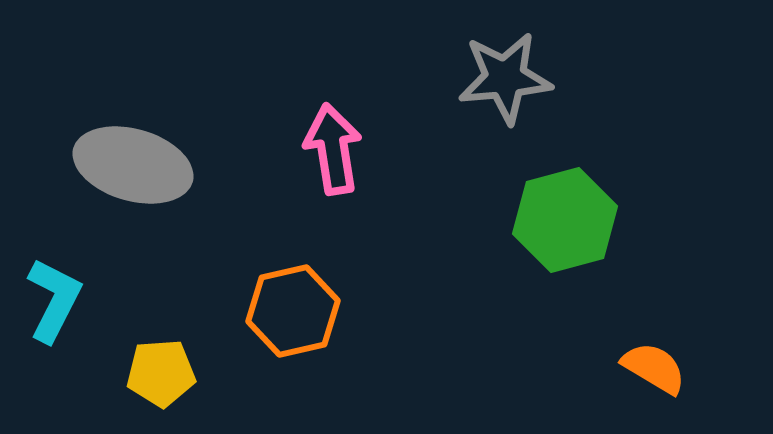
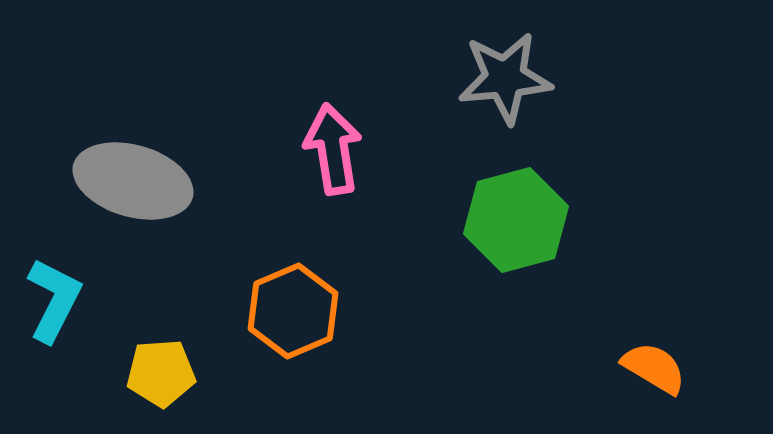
gray ellipse: moved 16 px down
green hexagon: moved 49 px left
orange hexagon: rotated 10 degrees counterclockwise
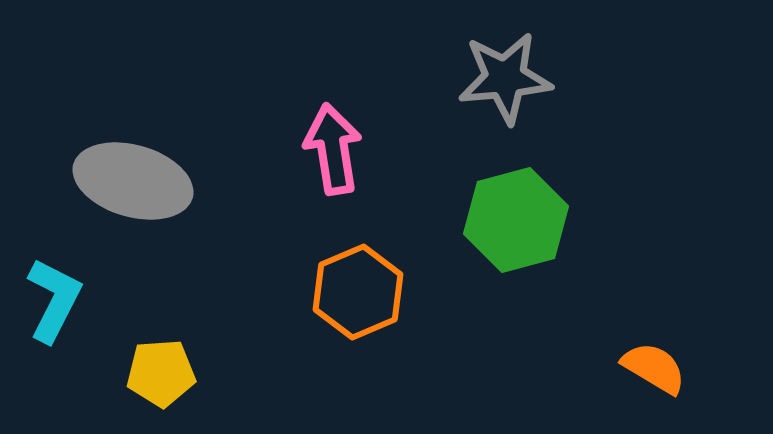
orange hexagon: moved 65 px right, 19 px up
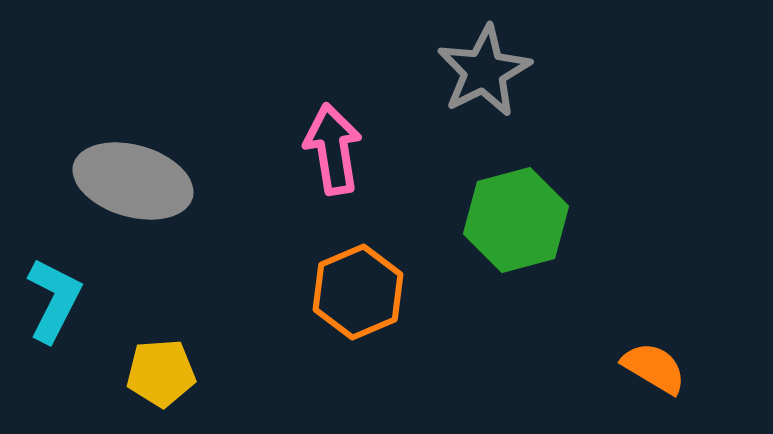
gray star: moved 21 px left, 7 px up; rotated 22 degrees counterclockwise
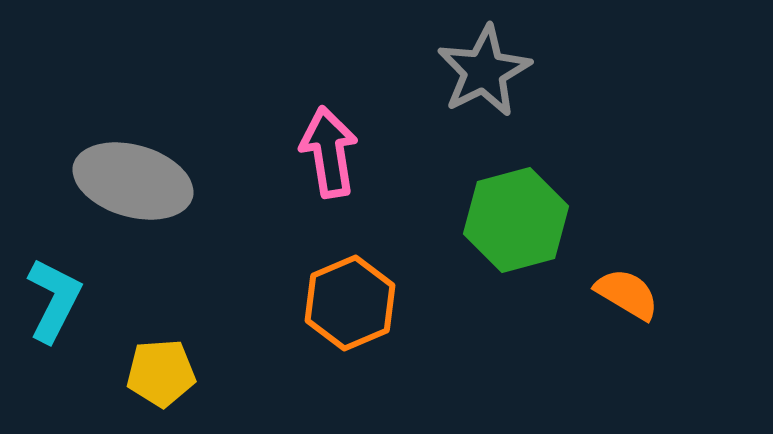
pink arrow: moved 4 px left, 3 px down
orange hexagon: moved 8 px left, 11 px down
orange semicircle: moved 27 px left, 74 px up
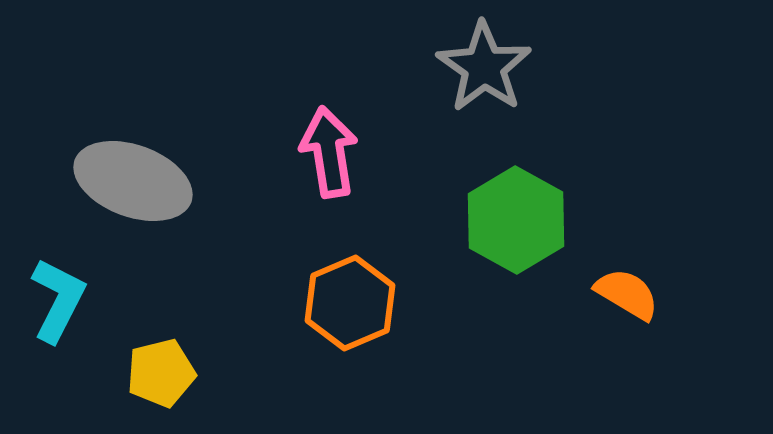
gray star: moved 4 px up; rotated 10 degrees counterclockwise
gray ellipse: rotated 4 degrees clockwise
green hexagon: rotated 16 degrees counterclockwise
cyan L-shape: moved 4 px right
yellow pentagon: rotated 10 degrees counterclockwise
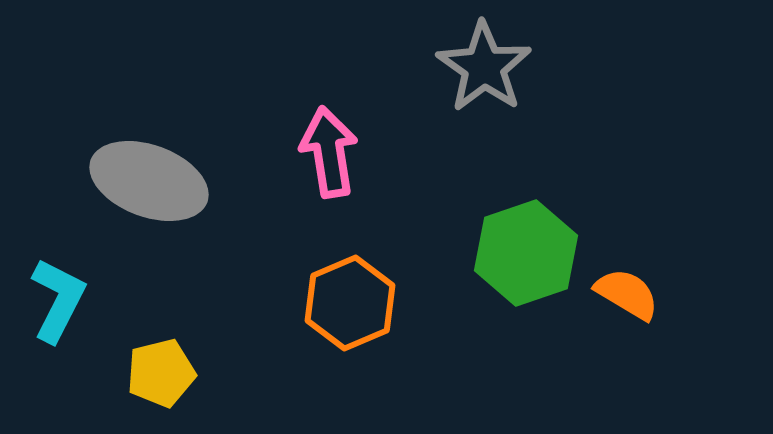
gray ellipse: moved 16 px right
green hexagon: moved 10 px right, 33 px down; rotated 12 degrees clockwise
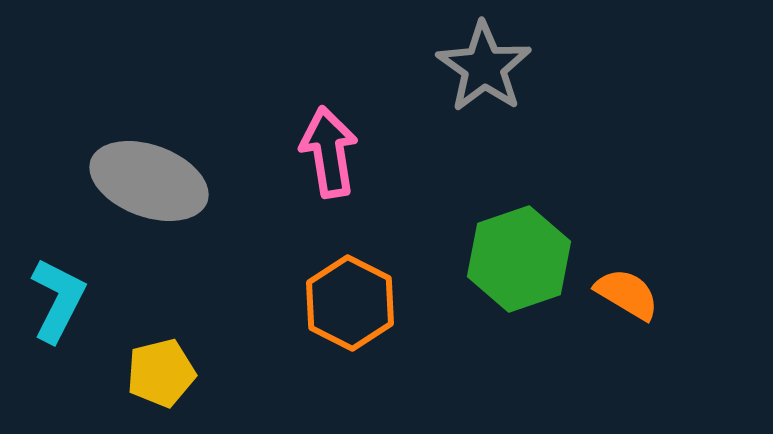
green hexagon: moved 7 px left, 6 px down
orange hexagon: rotated 10 degrees counterclockwise
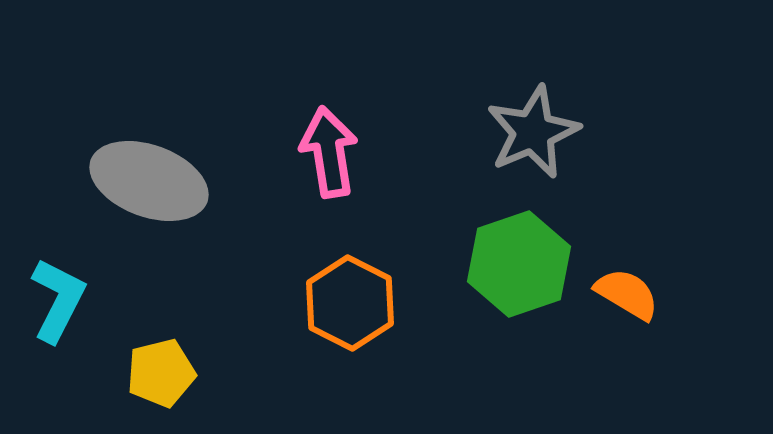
gray star: moved 49 px right, 65 px down; rotated 14 degrees clockwise
green hexagon: moved 5 px down
